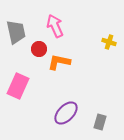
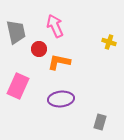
purple ellipse: moved 5 px left, 14 px up; rotated 40 degrees clockwise
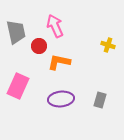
yellow cross: moved 1 px left, 3 px down
red circle: moved 3 px up
gray rectangle: moved 22 px up
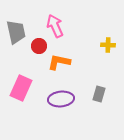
yellow cross: rotated 16 degrees counterclockwise
pink rectangle: moved 3 px right, 2 px down
gray rectangle: moved 1 px left, 6 px up
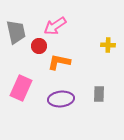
pink arrow: rotated 100 degrees counterclockwise
gray rectangle: rotated 14 degrees counterclockwise
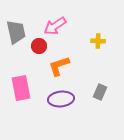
yellow cross: moved 10 px left, 4 px up
orange L-shape: moved 4 px down; rotated 30 degrees counterclockwise
pink rectangle: rotated 35 degrees counterclockwise
gray rectangle: moved 1 px right, 2 px up; rotated 21 degrees clockwise
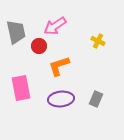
yellow cross: rotated 24 degrees clockwise
gray rectangle: moved 4 px left, 7 px down
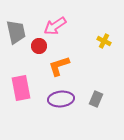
yellow cross: moved 6 px right
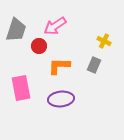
gray trapezoid: moved 2 px up; rotated 30 degrees clockwise
orange L-shape: rotated 20 degrees clockwise
gray rectangle: moved 2 px left, 34 px up
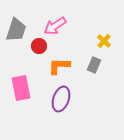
yellow cross: rotated 16 degrees clockwise
purple ellipse: rotated 65 degrees counterclockwise
